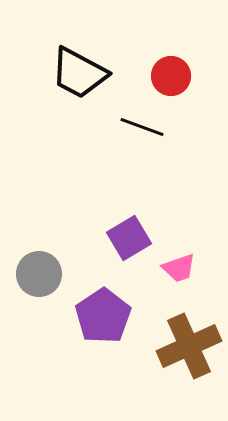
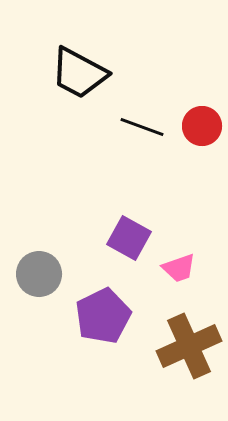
red circle: moved 31 px right, 50 px down
purple square: rotated 30 degrees counterclockwise
purple pentagon: rotated 8 degrees clockwise
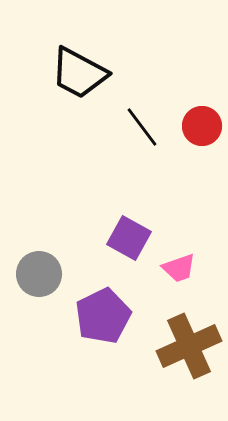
black line: rotated 33 degrees clockwise
